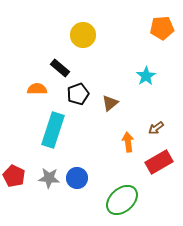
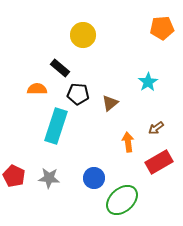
cyan star: moved 2 px right, 6 px down
black pentagon: rotated 25 degrees clockwise
cyan rectangle: moved 3 px right, 4 px up
blue circle: moved 17 px right
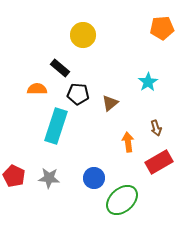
brown arrow: rotated 70 degrees counterclockwise
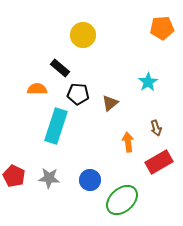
blue circle: moved 4 px left, 2 px down
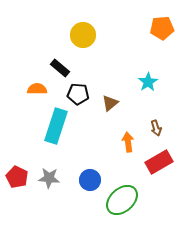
red pentagon: moved 3 px right, 1 px down
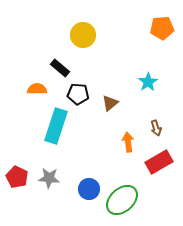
blue circle: moved 1 px left, 9 px down
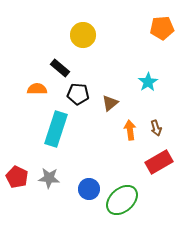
cyan rectangle: moved 3 px down
orange arrow: moved 2 px right, 12 px up
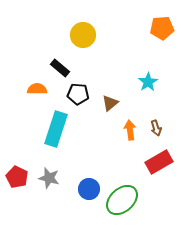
gray star: rotated 10 degrees clockwise
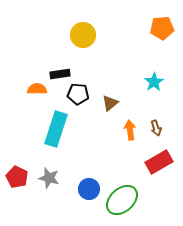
black rectangle: moved 6 px down; rotated 48 degrees counterclockwise
cyan star: moved 6 px right
